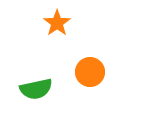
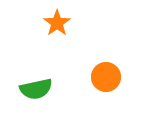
orange circle: moved 16 px right, 5 px down
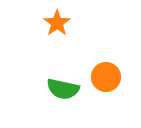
green semicircle: moved 27 px right; rotated 24 degrees clockwise
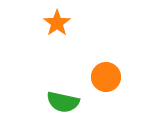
green semicircle: moved 13 px down
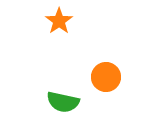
orange star: moved 2 px right, 2 px up
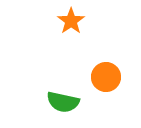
orange star: moved 12 px right
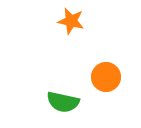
orange star: rotated 24 degrees counterclockwise
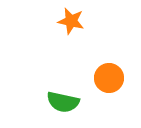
orange circle: moved 3 px right, 1 px down
